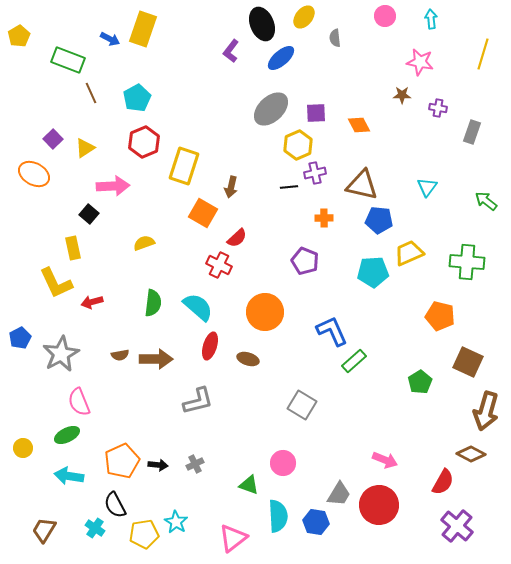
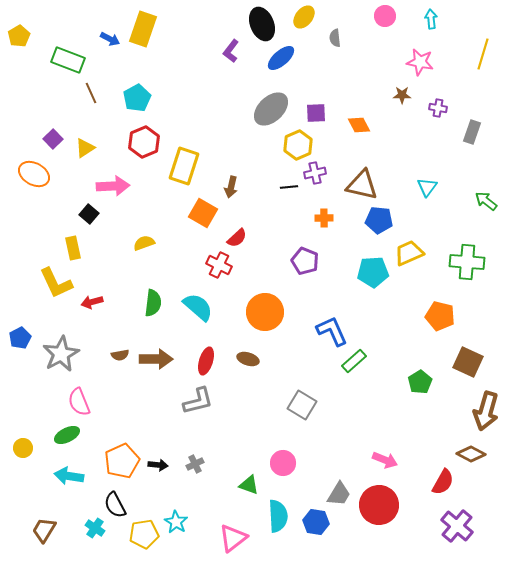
red ellipse at (210, 346): moved 4 px left, 15 px down
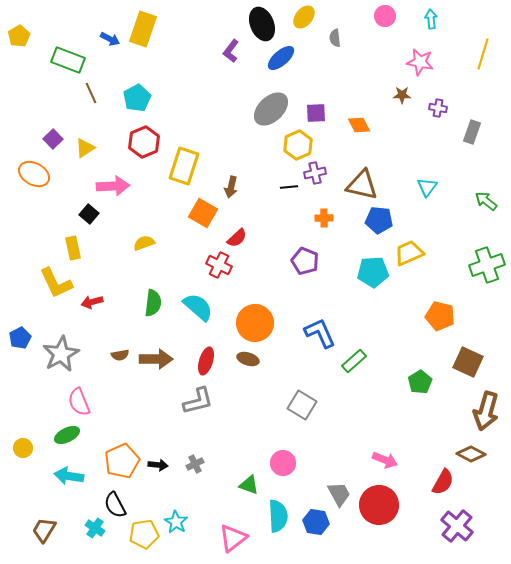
green cross at (467, 262): moved 20 px right, 3 px down; rotated 24 degrees counterclockwise
orange circle at (265, 312): moved 10 px left, 11 px down
blue L-shape at (332, 331): moved 12 px left, 2 px down
gray trapezoid at (339, 494): rotated 60 degrees counterclockwise
